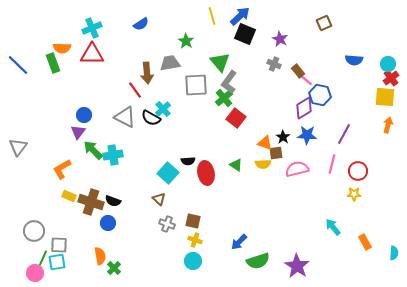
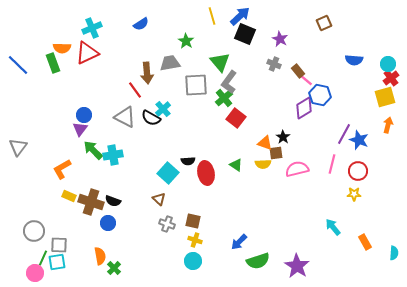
red triangle at (92, 54): moved 5 px left, 1 px up; rotated 25 degrees counterclockwise
yellow square at (385, 97): rotated 20 degrees counterclockwise
purple triangle at (78, 132): moved 2 px right, 3 px up
blue star at (307, 135): moved 52 px right, 5 px down; rotated 18 degrees clockwise
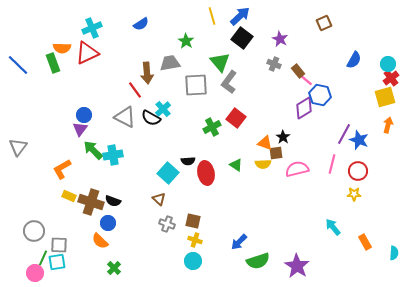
black square at (245, 34): moved 3 px left, 4 px down; rotated 15 degrees clockwise
blue semicircle at (354, 60): rotated 66 degrees counterclockwise
green cross at (224, 98): moved 12 px left, 29 px down; rotated 12 degrees clockwise
orange semicircle at (100, 256): moved 15 px up; rotated 144 degrees clockwise
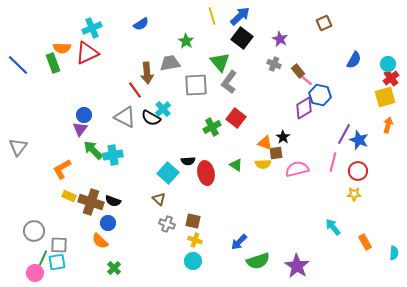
pink line at (332, 164): moved 1 px right, 2 px up
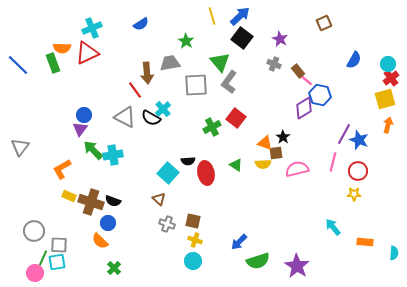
yellow square at (385, 97): moved 2 px down
gray triangle at (18, 147): moved 2 px right
orange rectangle at (365, 242): rotated 56 degrees counterclockwise
